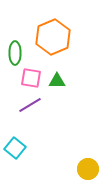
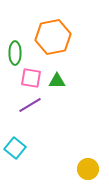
orange hexagon: rotated 12 degrees clockwise
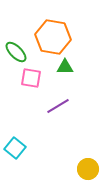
orange hexagon: rotated 20 degrees clockwise
green ellipse: moved 1 px right, 1 px up; rotated 45 degrees counterclockwise
green triangle: moved 8 px right, 14 px up
purple line: moved 28 px right, 1 px down
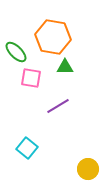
cyan square: moved 12 px right
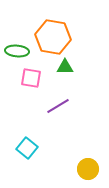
green ellipse: moved 1 px right, 1 px up; rotated 40 degrees counterclockwise
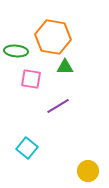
green ellipse: moved 1 px left
pink square: moved 1 px down
yellow circle: moved 2 px down
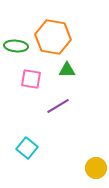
green ellipse: moved 5 px up
green triangle: moved 2 px right, 3 px down
yellow circle: moved 8 px right, 3 px up
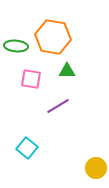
green triangle: moved 1 px down
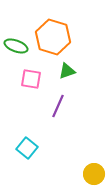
orange hexagon: rotated 8 degrees clockwise
green ellipse: rotated 15 degrees clockwise
green triangle: rotated 18 degrees counterclockwise
purple line: rotated 35 degrees counterclockwise
yellow circle: moved 2 px left, 6 px down
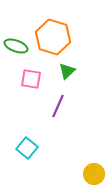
green triangle: rotated 24 degrees counterclockwise
